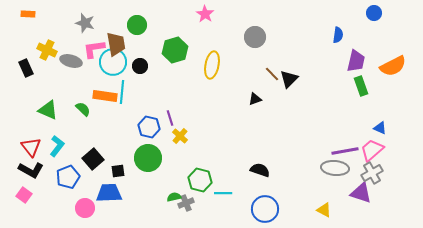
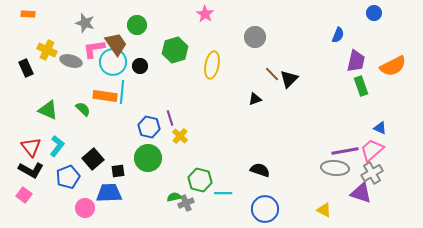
blue semicircle at (338, 35): rotated 14 degrees clockwise
brown trapezoid at (116, 44): rotated 25 degrees counterclockwise
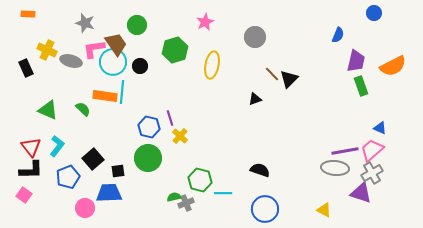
pink star at (205, 14): moved 8 px down; rotated 12 degrees clockwise
black L-shape at (31, 170): rotated 30 degrees counterclockwise
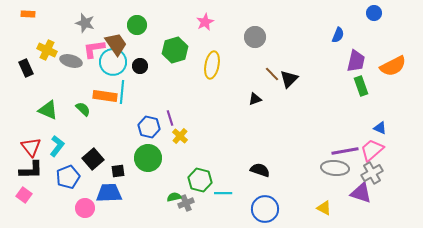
yellow triangle at (324, 210): moved 2 px up
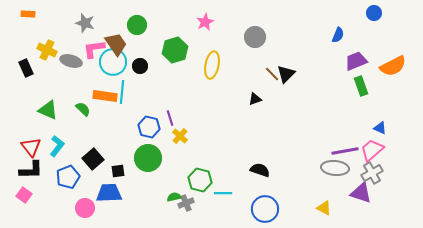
purple trapezoid at (356, 61): rotated 125 degrees counterclockwise
black triangle at (289, 79): moved 3 px left, 5 px up
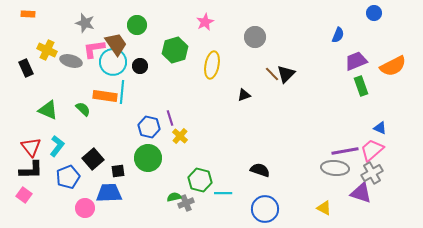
black triangle at (255, 99): moved 11 px left, 4 px up
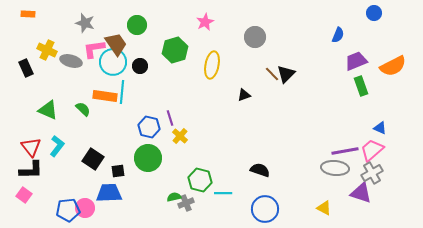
black square at (93, 159): rotated 15 degrees counterclockwise
blue pentagon at (68, 177): moved 33 px down; rotated 15 degrees clockwise
